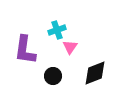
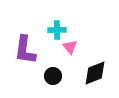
cyan cross: rotated 18 degrees clockwise
pink triangle: rotated 14 degrees counterclockwise
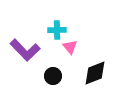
purple L-shape: rotated 52 degrees counterclockwise
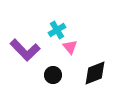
cyan cross: rotated 30 degrees counterclockwise
black circle: moved 1 px up
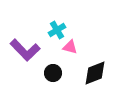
pink triangle: rotated 35 degrees counterclockwise
black circle: moved 2 px up
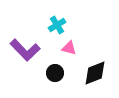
cyan cross: moved 5 px up
pink triangle: moved 1 px left, 1 px down
black circle: moved 2 px right
